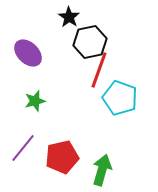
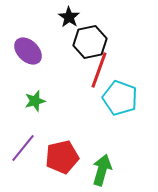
purple ellipse: moved 2 px up
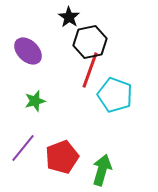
red line: moved 9 px left
cyan pentagon: moved 5 px left, 3 px up
red pentagon: rotated 8 degrees counterclockwise
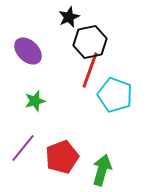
black star: rotated 15 degrees clockwise
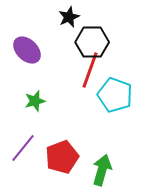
black hexagon: moved 2 px right; rotated 12 degrees clockwise
purple ellipse: moved 1 px left, 1 px up
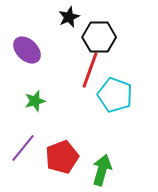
black hexagon: moved 7 px right, 5 px up
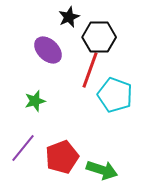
purple ellipse: moved 21 px right
green arrow: rotated 92 degrees clockwise
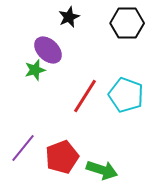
black hexagon: moved 28 px right, 14 px up
red line: moved 5 px left, 26 px down; rotated 12 degrees clockwise
cyan pentagon: moved 11 px right
green star: moved 31 px up
